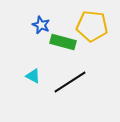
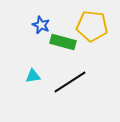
cyan triangle: rotated 35 degrees counterclockwise
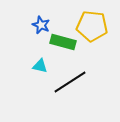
cyan triangle: moved 7 px right, 10 px up; rotated 21 degrees clockwise
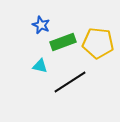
yellow pentagon: moved 6 px right, 17 px down
green rectangle: rotated 35 degrees counterclockwise
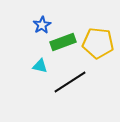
blue star: moved 1 px right; rotated 18 degrees clockwise
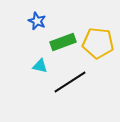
blue star: moved 5 px left, 4 px up; rotated 18 degrees counterclockwise
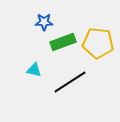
blue star: moved 7 px right, 1 px down; rotated 24 degrees counterclockwise
cyan triangle: moved 6 px left, 4 px down
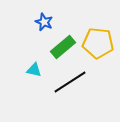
blue star: rotated 24 degrees clockwise
green rectangle: moved 5 px down; rotated 20 degrees counterclockwise
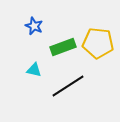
blue star: moved 10 px left, 4 px down
green rectangle: rotated 20 degrees clockwise
black line: moved 2 px left, 4 px down
